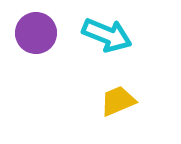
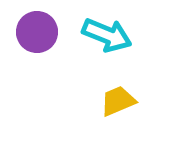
purple circle: moved 1 px right, 1 px up
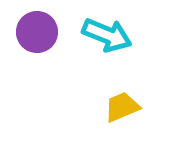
yellow trapezoid: moved 4 px right, 6 px down
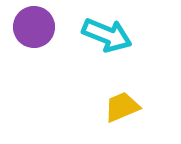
purple circle: moved 3 px left, 5 px up
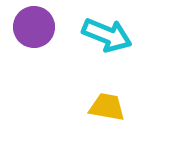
yellow trapezoid: moved 15 px left; rotated 33 degrees clockwise
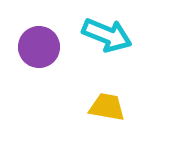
purple circle: moved 5 px right, 20 px down
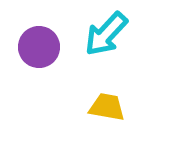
cyan arrow: moved 1 px left, 1 px up; rotated 111 degrees clockwise
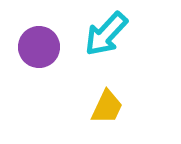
yellow trapezoid: rotated 105 degrees clockwise
